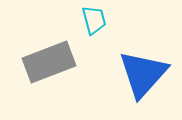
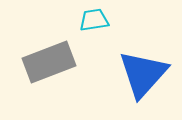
cyan trapezoid: rotated 84 degrees counterclockwise
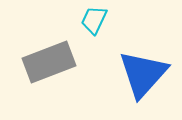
cyan trapezoid: rotated 56 degrees counterclockwise
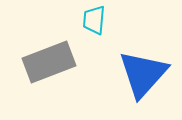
cyan trapezoid: rotated 20 degrees counterclockwise
